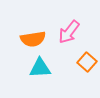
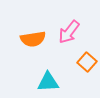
cyan triangle: moved 8 px right, 14 px down
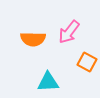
orange semicircle: rotated 10 degrees clockwise
orange square: rotated 12 degrees counterclockwise
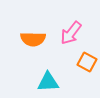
pink arrow: moved 2 px right, 1 px down
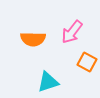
pink arrow: moved 1 px right, 1 px up
cyan triangle: rotated 15 degrees counterclockwise
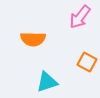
pink arrow: moved 8 px right, 15 px up
cyan triangle: moved 1 px left
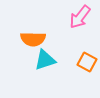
cyan triangle: moved 2 px left, 22 px up
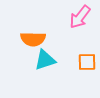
orange square: rotated 30 degrees counterclockwise
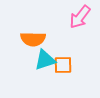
orange square: moved 24 px left, 3 px down
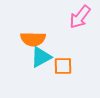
cyan triangle: moved 4 px left, 3 px up; rotated 10 degrees counterclockwise
orange square: moved 1 px down
